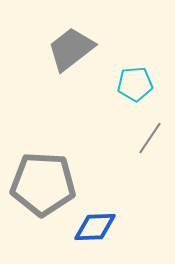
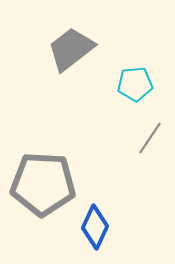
blue diamond: rotated 63 degrees counterclockwise
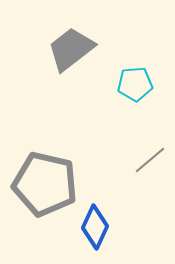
gray line: moved 22 px down; rotated 16 degrees clockwise
gray pentagon: moved 2 px right; rotated 10 degrees clockwise
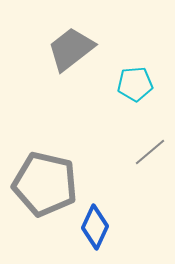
gray line: moved 8 px up
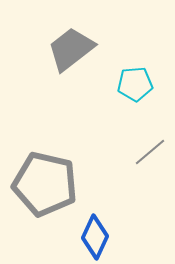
blue diamond: moved 10 px down
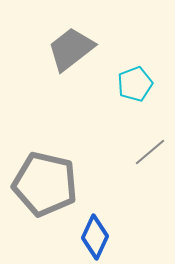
cyan pentagon: rotated 16 degrees counterclockwise
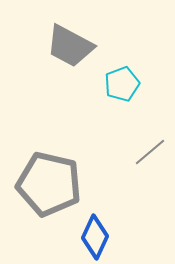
gray trapezoid: moved 1 px left, 3 px up; rotated 114 degrees counterclockwise
cyan pentagon: moved 13 px left
gray pentagon: moved 4 px right
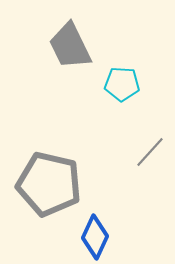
gray trapezoid: rotated 36 degrees clockwise
cyan pentagon: rotated 24 degrees clockwise
gray line: rotated 8 degrees counterclockwise
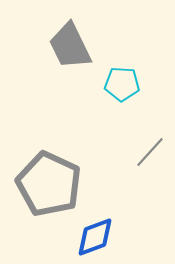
gray pentagon: rotated 12 degrees clockwise
blue diamond: rotated 45 degrees clockwise
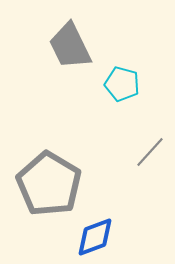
cyan pentagon: rotated 12 degrees clockwise
gray pentagon: rotated 6 degrees clockwise
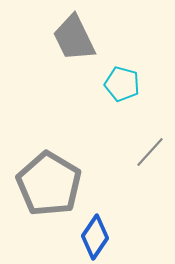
gray trapezoid: moved 4 px right, 8 px up
blue diamond: rotated 36 degrees counterclockwise
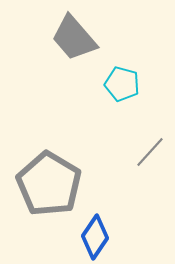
gray trapezoid: rotated 15 degrees counterclockwise
